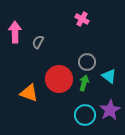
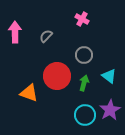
gray semicircle: moved 8 px right, 6 px up; rotated 16 degrees clockwise
gray circle: moved 3 px left, 7 px up
red circle: moved 2 px left, 3 px up
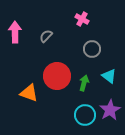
gray circle: moved 8 px right, 6 px up
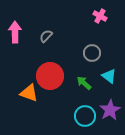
pink cross: moved 18 px right, 3 px up
gray circle: moved 4 px down
red circle: moved 7 px left
green arrow: rotated 63 degrees counterclockwise
cyan circle: moved 1 px down
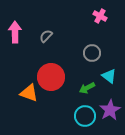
red circle: moved 1 px right, 1 px down
green arrow: moved 3 px right, 5 px down; rotated 70 degrees counterclockwise
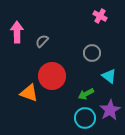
pink arrow: moved 2 px right
gray semicircle: moved 4 px left, 5 px down
red circle: moved 1 px right, 1 px up
green arrow: moved 1 px left, 6 px down
cyan circle: moved 2 px down
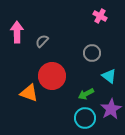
purple star: moved 1 px right, 1 px up
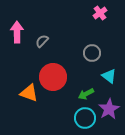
pink cross: moved 3 px up; rotated 24 degrees clockwise
red circle: moved 1 px right, 1 px down
purple star: moved 2 px left
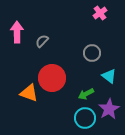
red circle: moved 1 px left, 1 px down
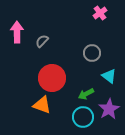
orange triangle: moved 13 px right, 12 px down
cyan circle: moved 2 px left, 1 px up
